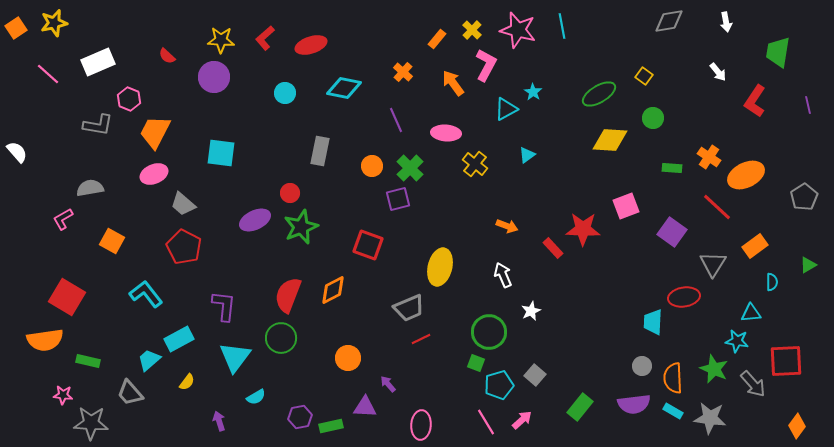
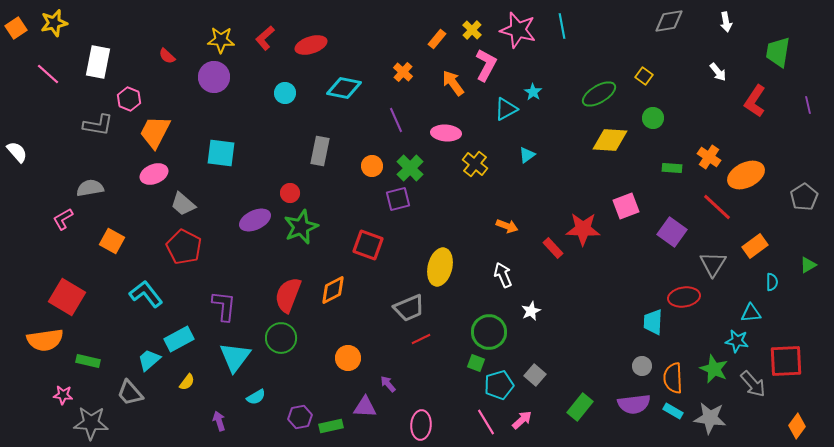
white rectangle at (98, 62): rotated 56 degrees counterclockwise
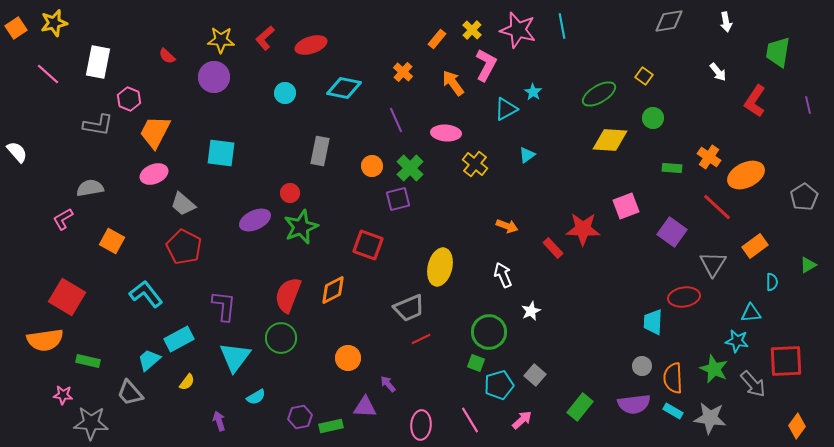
pink line at (486, 422): moved 16 px left, 2 px up
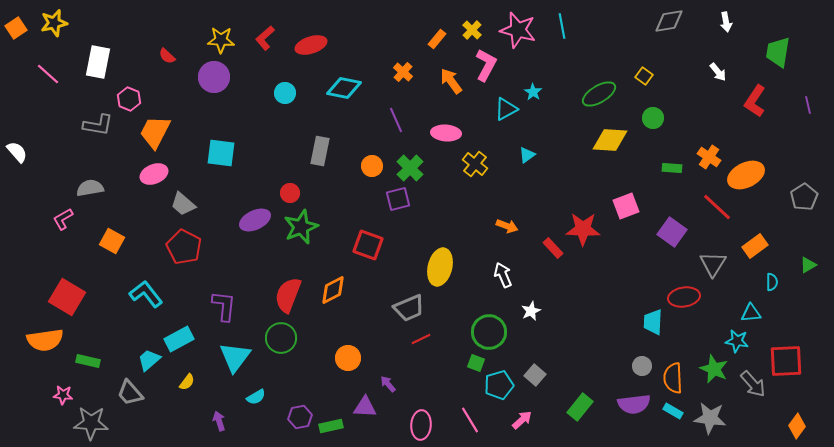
orange arrow at (453, 83): moved 2 px left, 2 px up
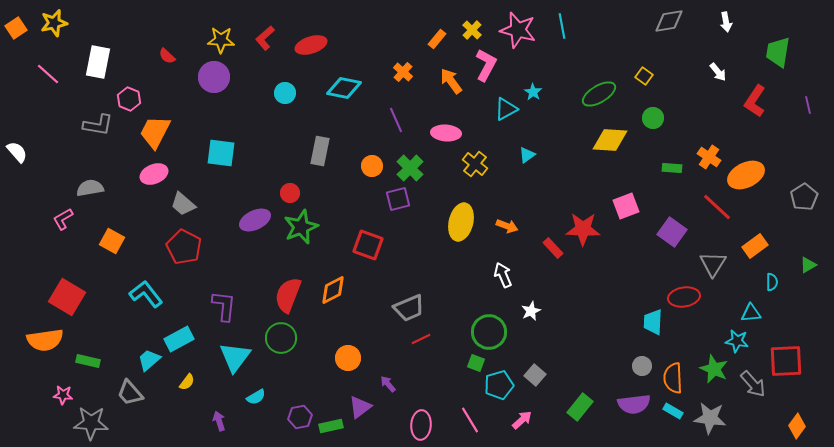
yellow ellipse at (440, 267): moved 21 px right, 45 px up
purple triangle at (365, 407): moved 5 px left; rotated 40 degrees counterclockwise
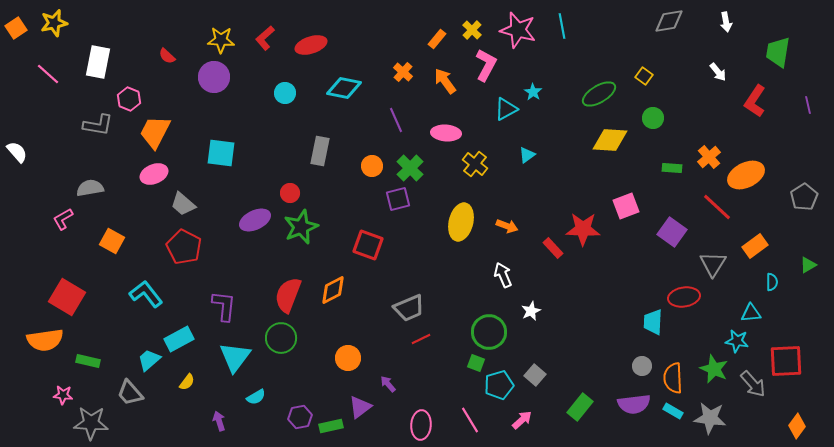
orange arrow at (451, 81): moved 6 px left
orange cross at (709, 157): rotated 15 degrees clockwise
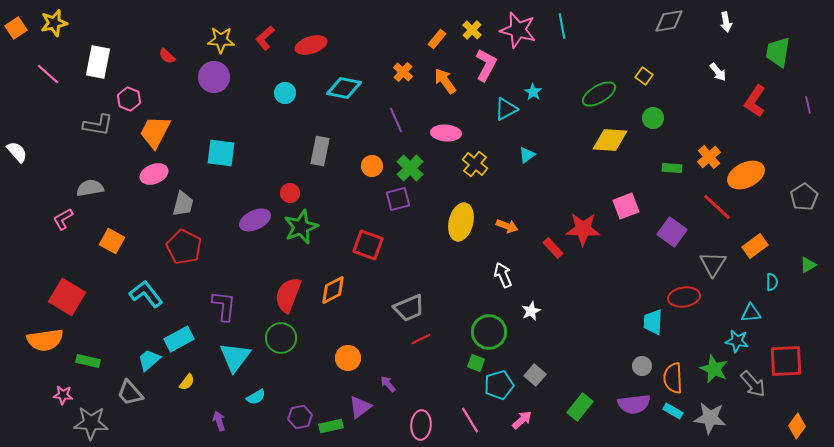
gray trapezoid at (183, 204): rotated 116 degrees counterclockwise
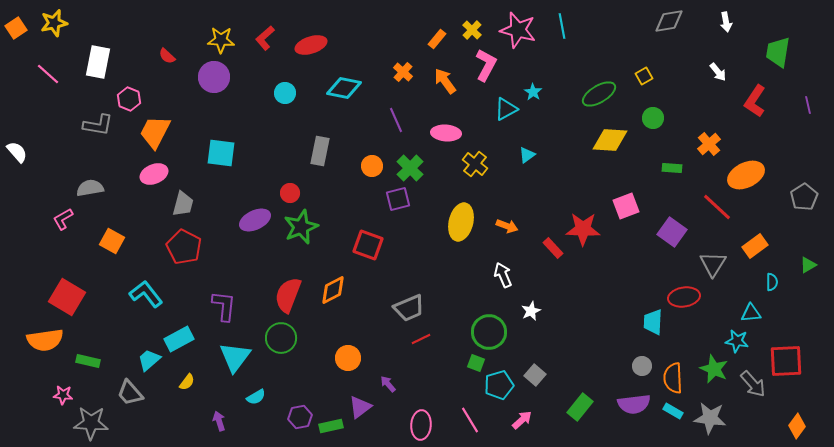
yellow square at (644, 76): rotated 24 degrees clockwise
orange cross at (709, 157): moved 13 px up
